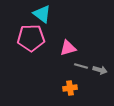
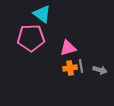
gray line: rotated 64 degrees clockwise
orange cross: moved 20 px up
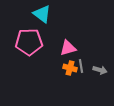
pink pentagon: moved 2 px left, 4 px down
orange cross: rotated 24 degrees clockwise
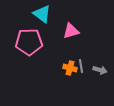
pink triangle: moved 3 px right, 17 px up
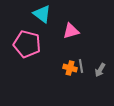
pink pentagon: moved 2 px left, 2 px down; rotated 16 degrees clockwise
gray arrow: rotated 104 degrees clockwise
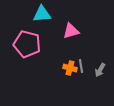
cyan triangle: rotated 42 degrees counterclockwise
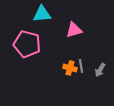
pink triangle: moved 3 px right, 1 px up
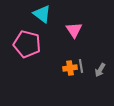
cyan triangle: rotated 42 degrees clockwise
pink triangle: rotated 48 degrees counterclockwise
orange cross: rotated 24 degrees counterclockwise
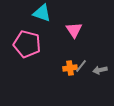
cyan triangle: moved 1 px up; rotated 18 degrees counterclockwise
gray line: rotated 48 degrees clockwise
gray arrow: rotated 48 degrees clockwise
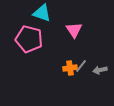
pink pentagon: moved 2 px right, 5 px up
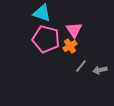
pink pentagon: moved 17 px right
orange cross: moved 22 px up; rotated 24 degrees counterclockwise
